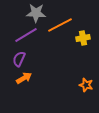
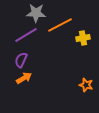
purple semicircle: moved 2 px right, 1 px down
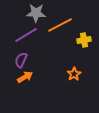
yellow cross: moved 1 px right, 2 px down
orange arrow: moved 1 px right, 1 px up
orange star: moved 12 px left, 11 px up; rotated 24 degrees clockwise
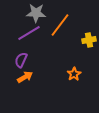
orange line: rotated 25 degrees counterclockwise
purple line: moved 3 px right, 2 px up
yellow cross: moved 5 px right
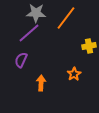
orange line: moved 6 px right, 7 px up
purple line: rotated 10 degrees counterclockwise
yellow cross: moved 6 px down
orange arrow: moved 16 px right, 6 px down; rotated 56 degrees counterclockwise
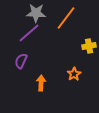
purple semicircle: moved 1 px down
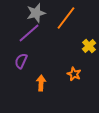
gray star: rotated 18 degrees counterclockwise
yellow cross: rotated 32 degrees counterclockwise
orange star: rotated 16 degrees counterclockwise
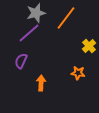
orange star: moved 4 px right, 1 px up; rotated 16 degrees counterclockwise
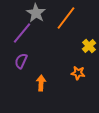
gray star: rotated 24 degrees counterclockwise
purple line: moved 7 px left; rotated 10 degrees counterclockwise
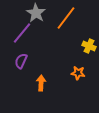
yellow cross: rotated 24 degrees counterclockwise
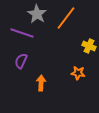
gray star: moved 1 px right, 1 px down
purple line: rotated 70 degrees clockwise
